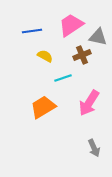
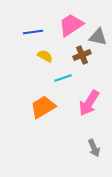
blue line: moved 1 px right, 1 px down
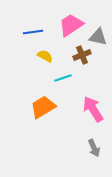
pink arrow: moved 4 px right, 6 px down; rotated 116 degrees clockwise
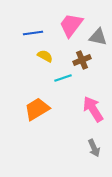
pink trapezoid: rotated 20 degrees counterclockwise
blue line: moved 1 px down
brown cross: moved 5 px down
orange trapezoid: moved 6 px left, 2 px down
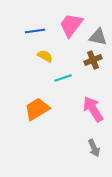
blue line: moved 2 px right, 2 px up
brown cross: moved 11 px right
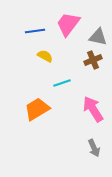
pink trapezoid: moved 3 px left, 1 px up
cyan line: moved 1 px left, 5 px down
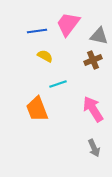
blue line: moved 2 px right
gray triangle: moved 1 px right, 1 px up
cyan line: moved 4 px left, 1 px down
orange trapezoid: rotated 80 degrees counterclockwise
